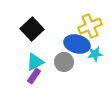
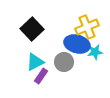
yellow cross: moved 3 px left, 1 px down
cyan star: moved 2 px up
purple rectangle: moved 7 px right
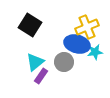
black square: moved 2 px left, 4 px up; rotated 15 degrees counterclockwise
cyan triangle: rotated 12 degrees counterclockwise
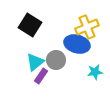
cyan star: moved 20 px down
gray circle: moved 8 px left, 2 px up
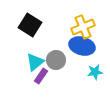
yellow cross: moved 4 px left
blue ellipse: moved 5 px right, 2 px down
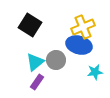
blue ellipse: moved 3 px left, 1 px up
purple rectangle: moved 4 px left, 6 px down
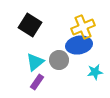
blue ellipse: rotated 25 degrees counterclockwise
gray circle: moved 3 px right
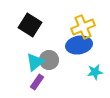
gray circle: moved 10 px left
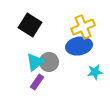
blue ellipse: moved 1 px down
gray circle: moved 2 px down
